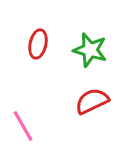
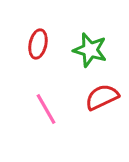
red semicircle: moved 10 px right, 4 px up
pink line: moved 23 px right, 17 px up
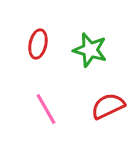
red semicircle: moved 6 px right, 9 px down
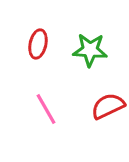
green star: rotated 12 degrees counterclockwise
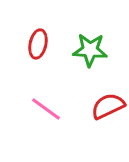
pink line: rotated 24 degrees counterclockwise
